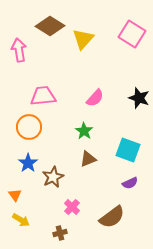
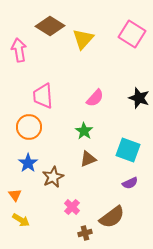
pink trapezoid: rotated 88 degrees counterclockwise
brown cross: moved 25 px right
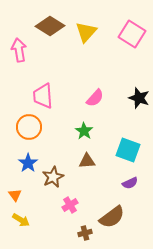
yellow triangle: moved 3 px right, 7 px up
brown triangle: moved 1 px left, 2 px down; rotated 18 degrees clockwise
pink cross: moved 2 px left, 2 px up; rotated 14 degrees clockwise
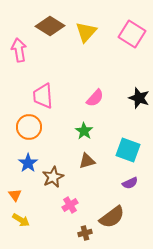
brown triangle: rotated 12 degrees counterclockwise
